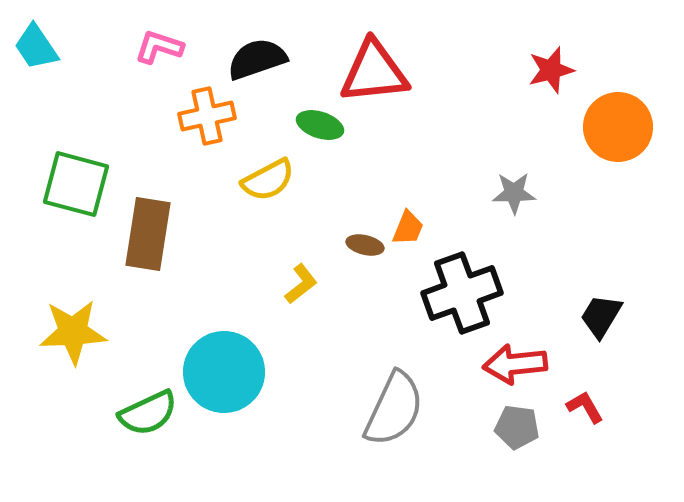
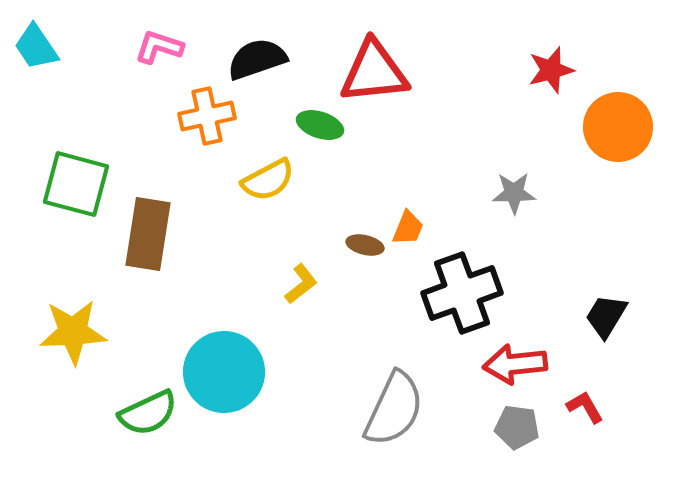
black trapezoid: moved 5 px right
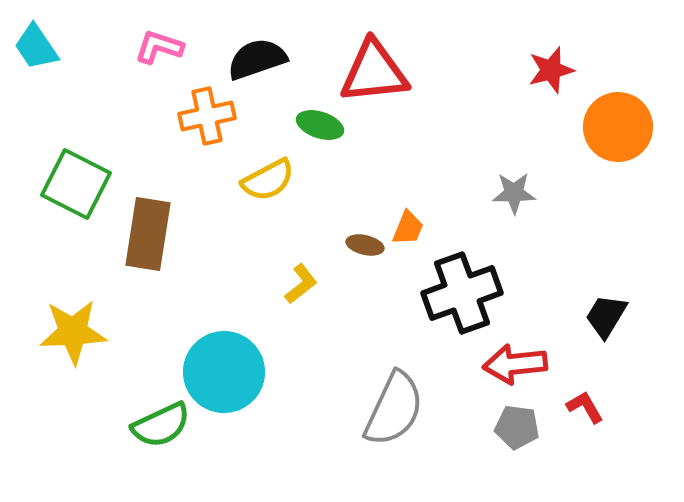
green square: rotated 12 degrees clockwise
green semicircle: moved 13 px right, 12 px down
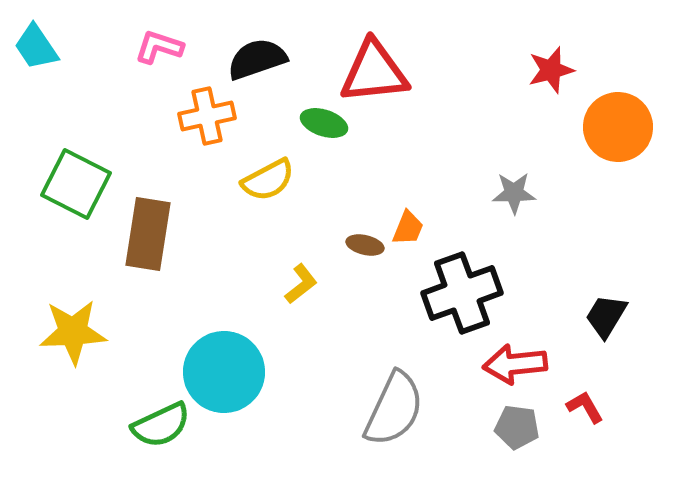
green ellipse: moved 4 px right, 2 px up
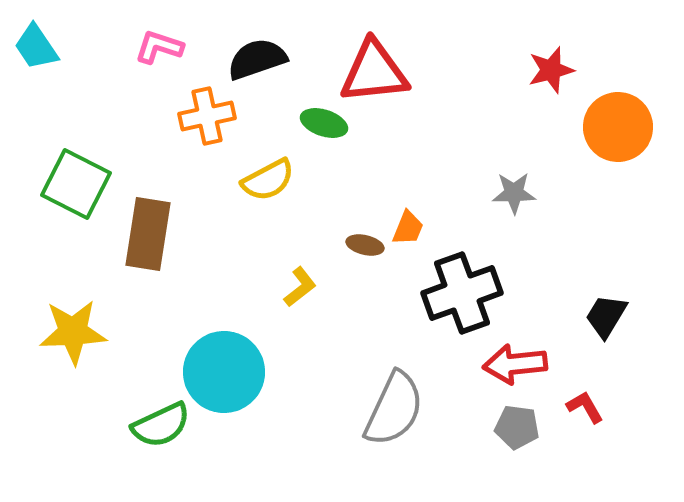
yellow L-shape: moved 1 px left, 3 px down
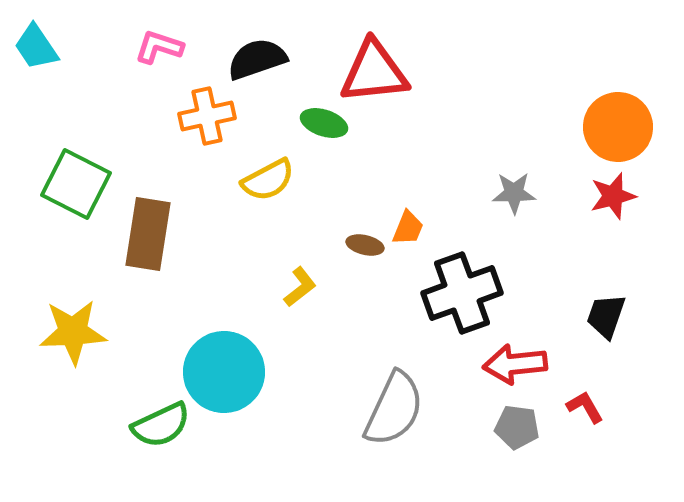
red star: moved 62 px right, 126 px down
black trapezoid: rotated 12 degrees counterclockwise
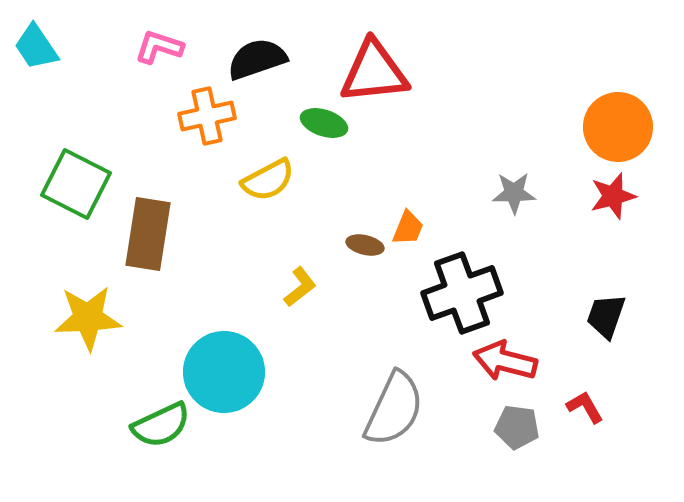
yellow star: moved 15 px right, 14 px up
red arrow: moved 10 px left, 3 px up; rotated 20 degrees clockwise
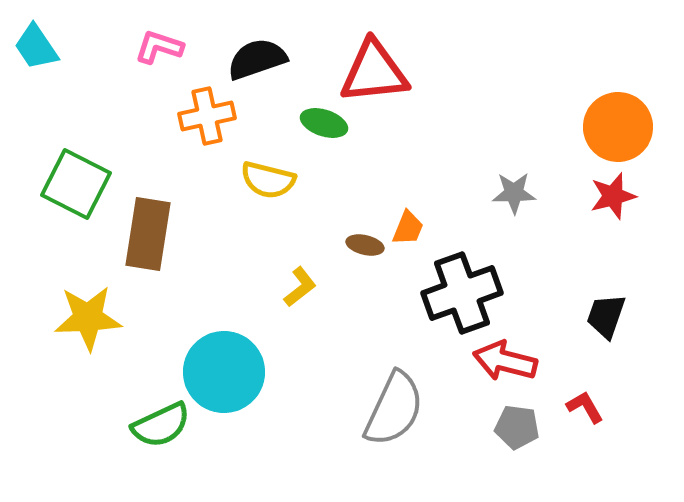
yellow semicircle: rotated 42 degrees clockwise
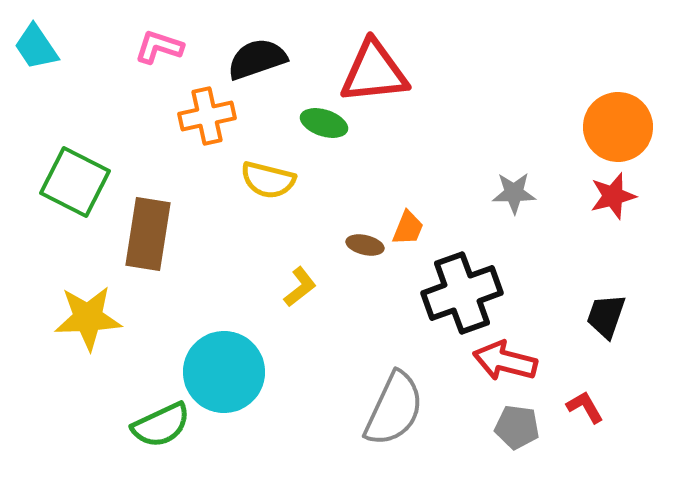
green square: moved 1 px left, 2 px up
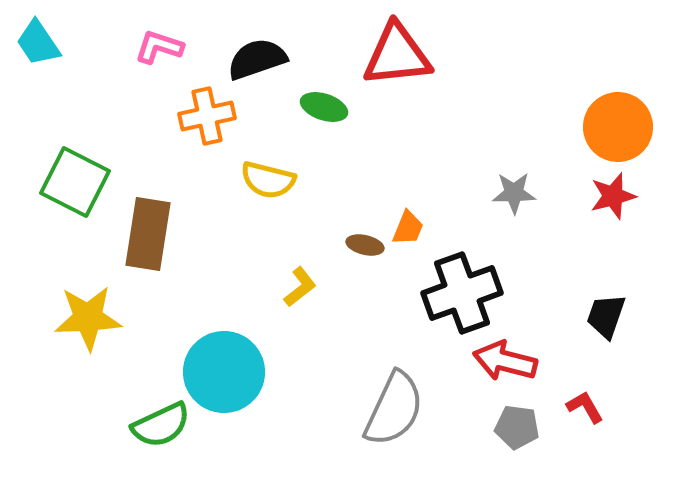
cyan trapezoid: moved 2 px right, 4 px up
red triangle: moved 23 px right, 17 px up
green ellipse: moved 16 px up
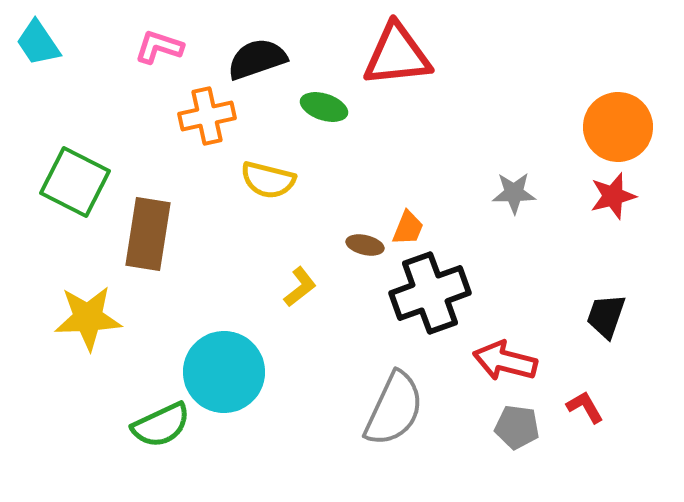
black cross: moved 32 px left
